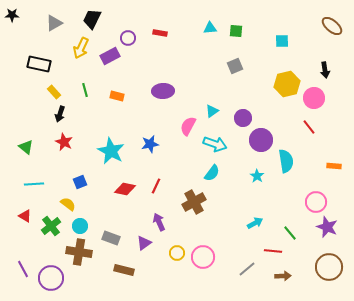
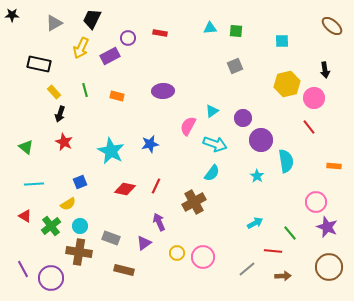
yellow semicircle at (68, 204): rotated 112 degrees clockwise
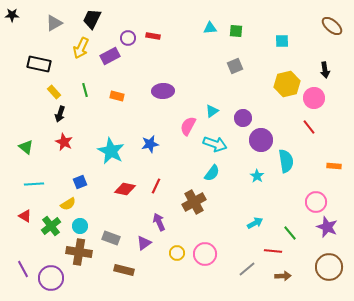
red rectangle at (160, 33): moved 7 px left, 3 px down
pink circle at (203, 257): moved 2 px right, 3 px up
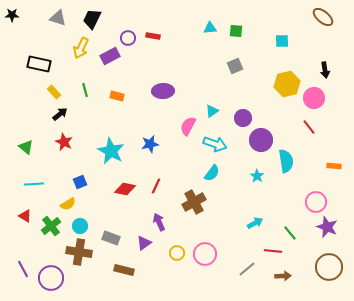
gray triangle at (54, 23): moved 4 px right, 5 px up; rotated 48 degrees clockwise
brown ellipse at (332, 26): moved 9 px left, 9 px up
black arrow at (60, 114): rotated 147 degrees counterclockwise
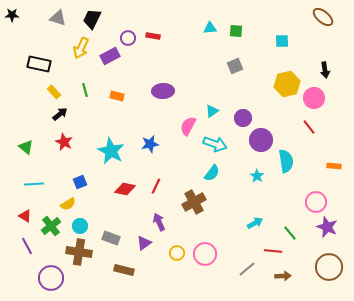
purple line at (23, 269): moved 4 px right, 23 px up
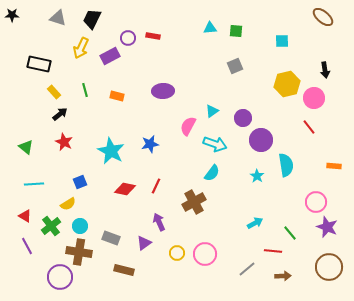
cyan semicircle at (286, 161): moved 4 px down
purple circle at (51, 278): moved 9 px right, 1 px up
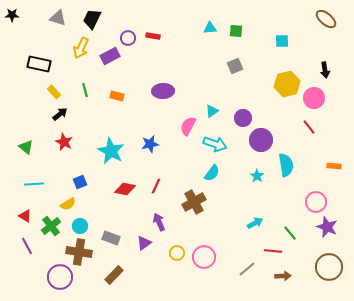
brown ellipse at (323, 17): moved 3 px right, 2 px down
pink circle at (205, 254): moved 1 px left, 3 px down
brown rectangle at (124, 270): moved 10 px left, 5 px down; rotated 60 degrees counterclockwise
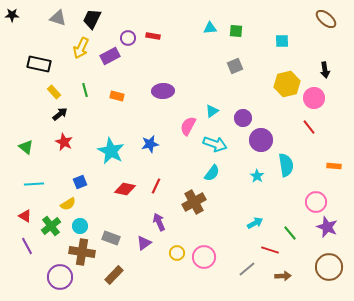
red line at (273, 251): moved 3 px left, 1 px up; rotated 12 degrees clockwise
brown cross at (79, 252): moved 3 px right
